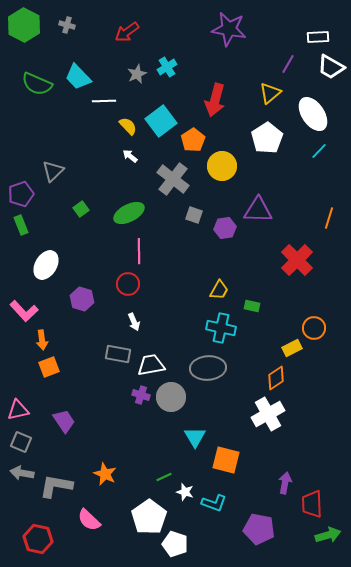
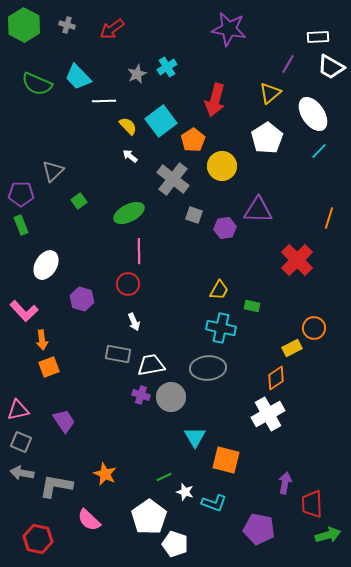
red arrow at (127, 32): moved 15 px left, 3 px up
purple pentagon at (21, 194): rotated 20 degrees clockwise
green square at (81, 209): moved 2 px left, 8 px up
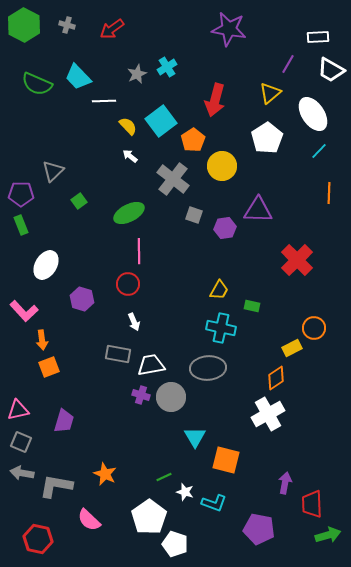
white trapezoid at (331, 67): moved 3 px down
orange line at (329, 218): moved 25 px up; rotated 15 degrees counterclockwise
purple trapezoid at (64, 421): rotated 50 degrees clockwise
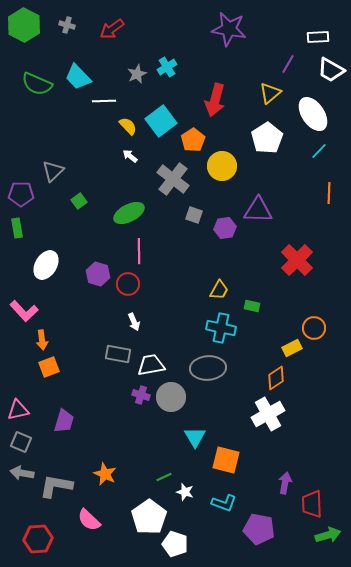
green rectangle at (21, 225): moved 4 px left, 3 px down; rotated 12 degrees clockwise
purple hexagon at (82, 299): moved 16 px right, 25 px up
cyan L-shape at (214, 503): moved 10 px right
red hexagon at (38, 539): rotated 16 degrees counterclockwise
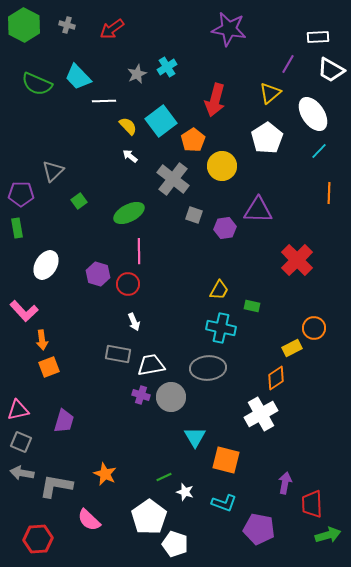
white cross at (268, 414): moved 7 px left
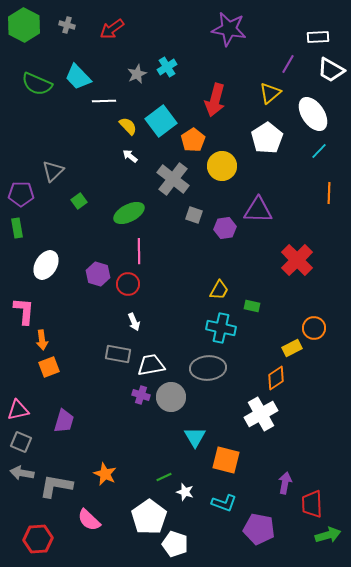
pink L-shape at (24, 311): rotated 132 degrees counterclockwise
